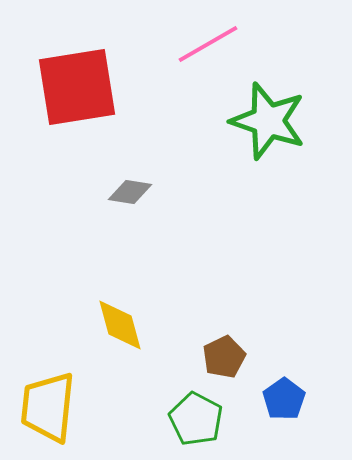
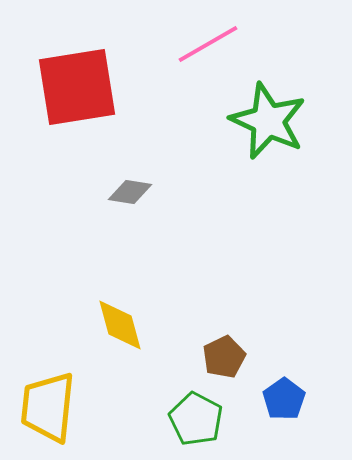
green star: rotated 6 degrees clockwise
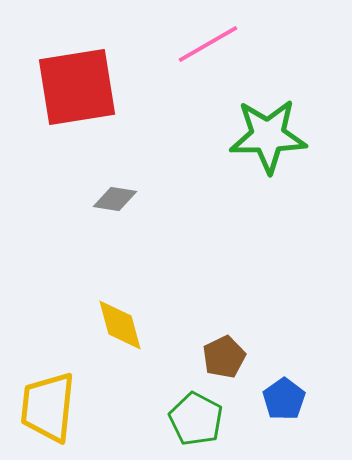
green star: moved 15 px down; rotated 26 degrees counterclockwise
gray diamond: moved 15 px left, 7 px down
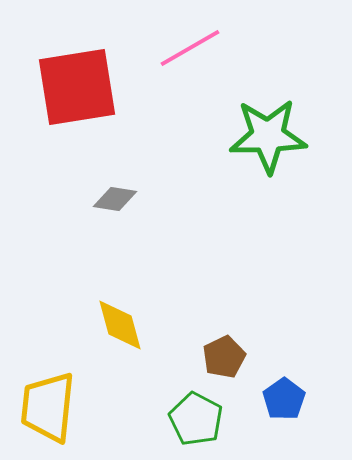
pink line: moved 18 px left, 4 px down
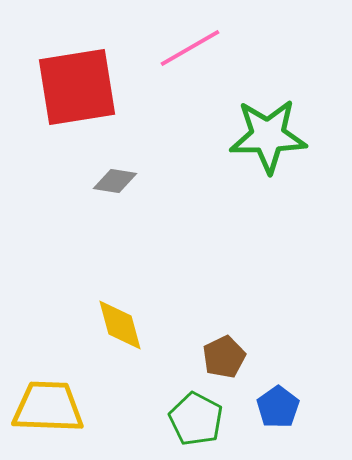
gray diamond: moved 18 px up
blue pentagon: moved 6 px left, 8 px down
yellow trapezoid: rotated 86 degrees clockwise
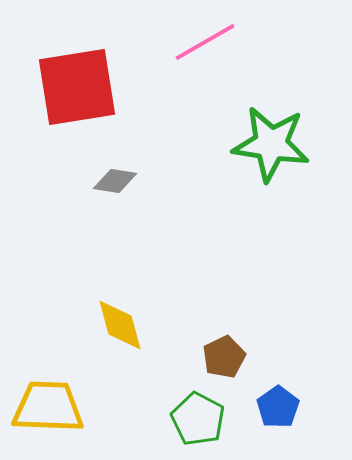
pink line: moved 15 px right, 6 px up
green star: moved 3 px right, 8 px down; rotated 10 degrees clockwise
green pentagon: moved 2 px right
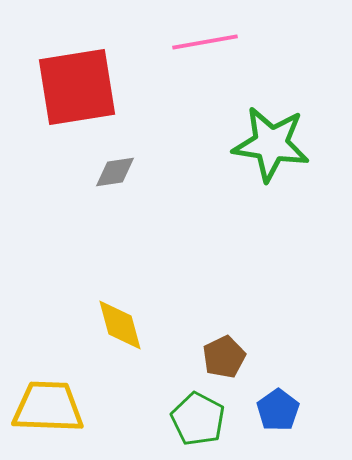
pink line: rotated 20 degrees clockwise
gray diamond: moved 9 px up; rotated 18 degrees counterclockwise
blue pentagon: moved 3 px down
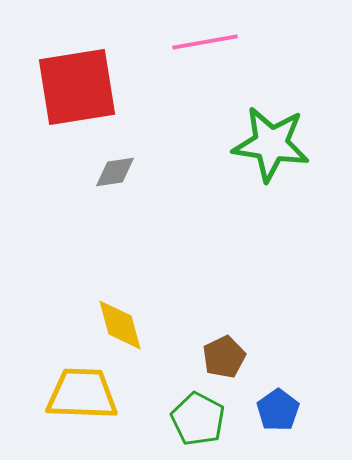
yellow trapezoid: moved 34 px right, 13 px up
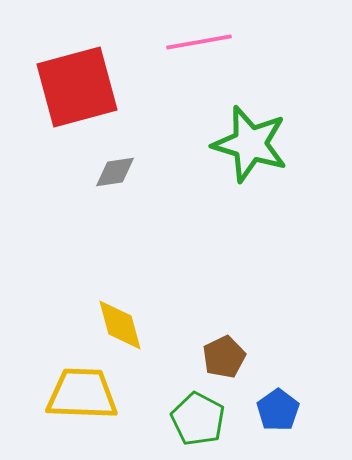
pink line: moved 6 px left
red square: rotated 6 degrees counterclockwise
green star: moved 21 px left; rotated 8 degrees clockwise
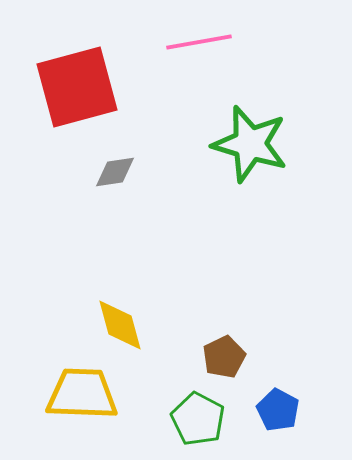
blue pentagon: rotated 9 degrees counterclockwise
